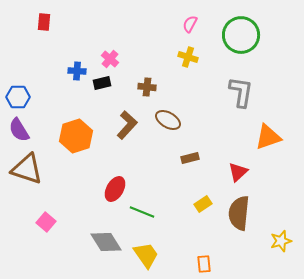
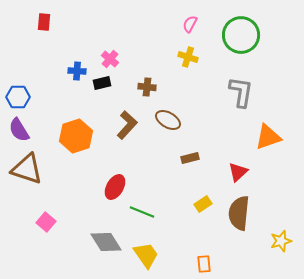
red ellipse: moved 2 px up
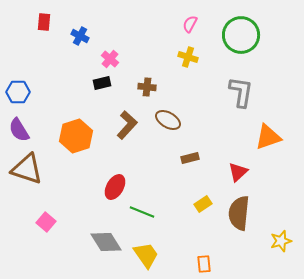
blue cross: moved 3 px right, 35 px up; rotated 24 degrees clockwise
blue hexagon: moved 5 px up
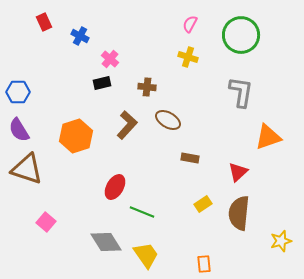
red rectangle: rotated 30 degrees counterclockwise
brown rectangle: rotated 24 degrees clockwise
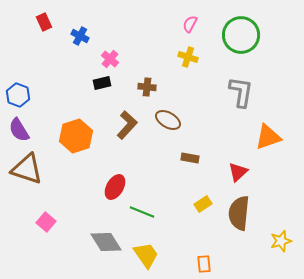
blue hexagon: moved 3 px down; rotated 20 degrees clockwise
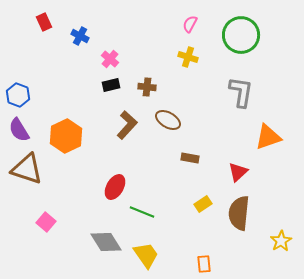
black rectangle: moved 9 px right, 2 px down
orange hexagon: moved 10 px left; rotated 8 degrees counterclockwise
yellow star: rotated 15 degrees counterclockwise
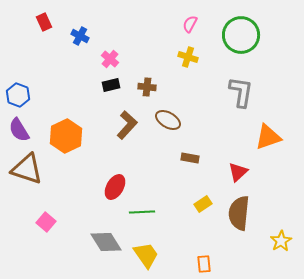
green line: rotated 25 degrees counterclockwise
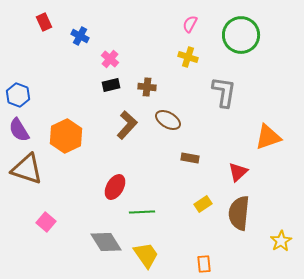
gray L-shape: moved 17 px left
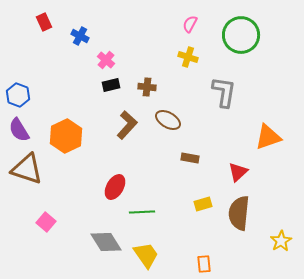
pink cross: moved 4 px left, 1 px down
yellow rectangle: rotated 18 degrees clockwise
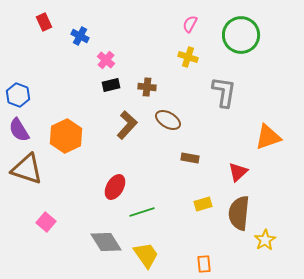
green line: rotated 15 degrees counterclockwise
yellow star: moved 16 px left, 1 px up
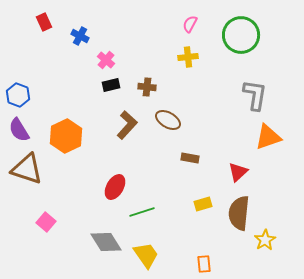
yellow cross: rotated 24 degrees counterclockwise
gray L-shape: moved 31 px right, 3 px down
